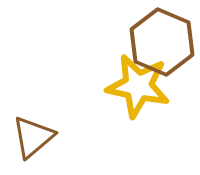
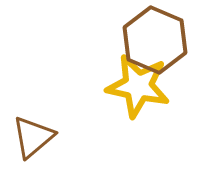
brown hexagon: moved 7 px left, 2 px up
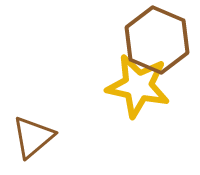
brown hexagon: moved 2 px right
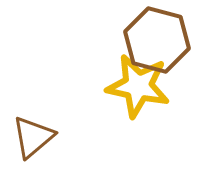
brown hexagon: rotated 8 degrees counterclockwise
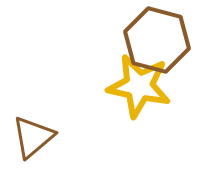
yellow star: moved 1 px right
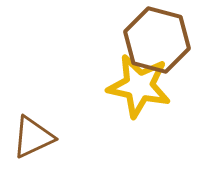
brown triangle: rotated 15 degrees clockwise
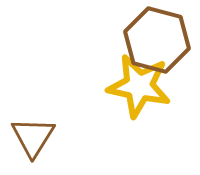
brown triangle: rotated 33 degrees counterclockwise
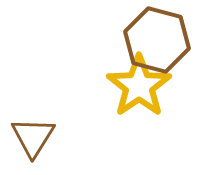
yellow star: rotated 26 degrees clockwise
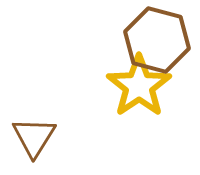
brown triangle: moved 1 px right
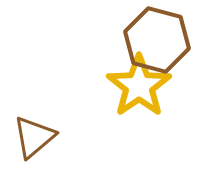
brown triangle: rotated 18 degrees clockwise
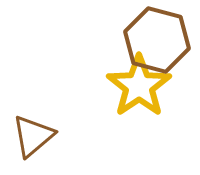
brown triangle: moved 1 px left, 1 px up
